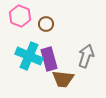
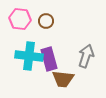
pink hexagon: moved 3 px down; rotated 15 degrees counterclockwise
brown circle: moved 3 px up
cyan cross: rotated 16 degrees counterclockwise
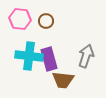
brown trapezoid: moved 1 px down
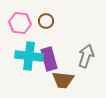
pink hexagon: moved 4 px down
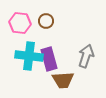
brown trapezoid: rotated 10 degrees counterclockwise
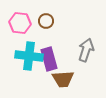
gray arrow: moved 6 px up
brown trapezoid: moved 1 px up
